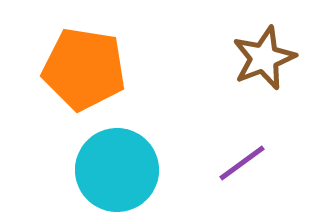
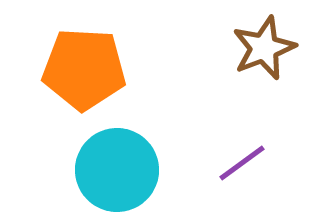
brown star: moved 10 px up
orange pentagon: rotated 6 degrees counterclockwise
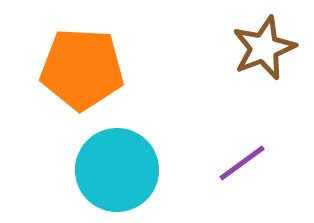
orange pentagon: moved 2 px left
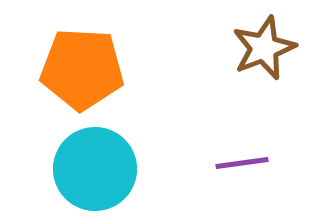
purple line: rotated 28 degrees clockwise
cyan circle: moved 22 px left, 1 px up
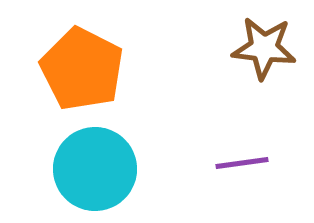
brown star: rotated 28 degrees clockwise
orange pentagon: rotated 24 degrees clockwise
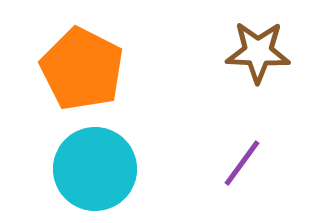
brown star: moved 6 px left, 4 px down; rotated 4 degrees counterclockwise
purple line: rotated 46 degrees counterclockwise
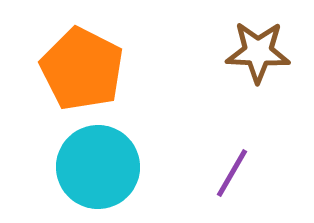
purple line: moved 10 px left, 10 px down; rotated 6 degrees counterclockwise
cyan circle: moved 3 px right, 2 px up
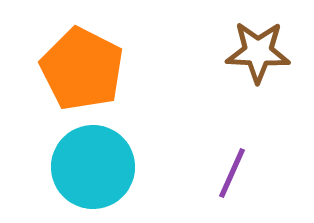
cyan circle: moved 5 px left
purple line: rotated 6 degrees counterclockwise
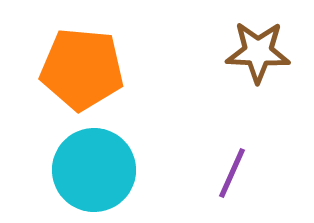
orange pentagon: rotated 22 degrees counterclockwise
cyan circle: moved 1 px right, 3 px down
